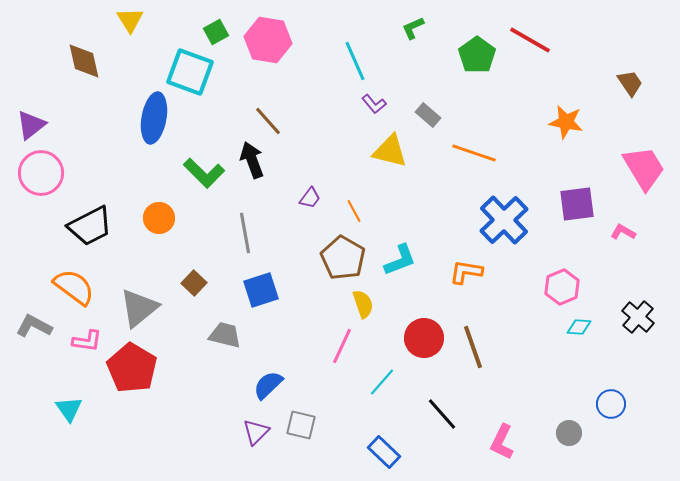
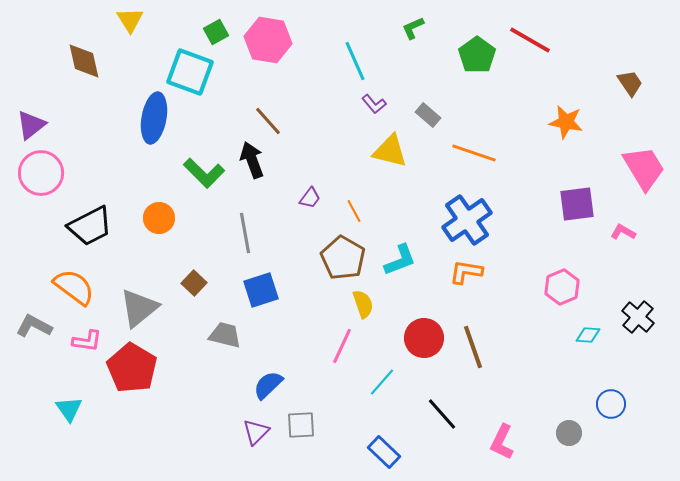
blue cross at (504, 220): moved 37 px left; rotated 9 degrees clockwise
cyan diamond at (579, 327): moved 9 px right, 8 px down
gray square at (301, 425): rotated 16 degrees counterclockwise
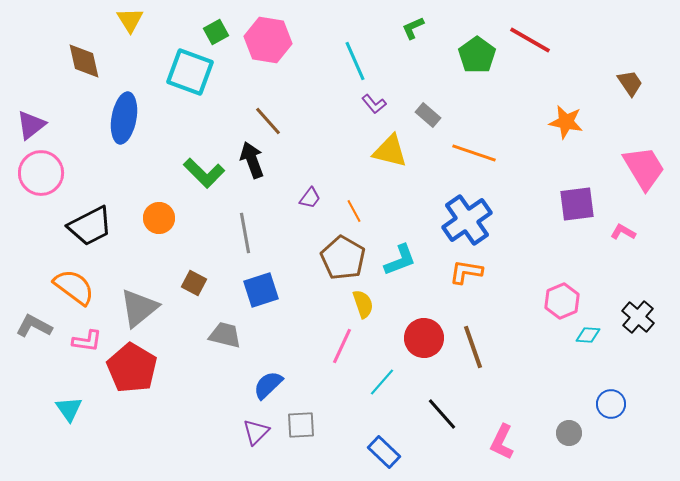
blue ellipse at (154, 118): moved 30 px left
brown square at (194, 283): rotated 15 degrees counterclockwise
pink hexagon at (562, 287): moved 14 px down
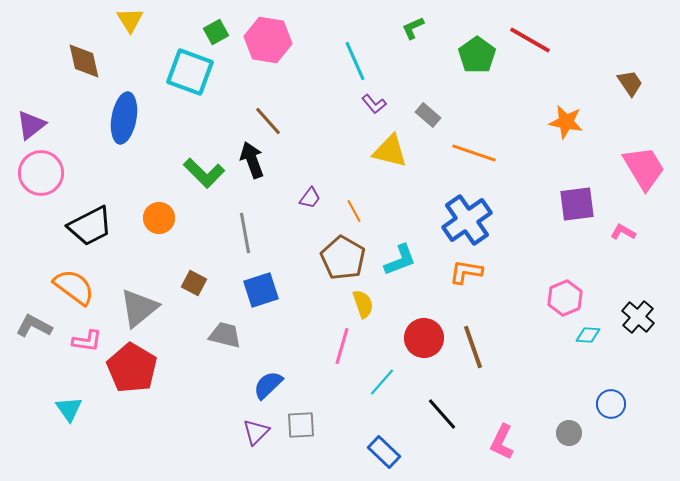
pink hexagon at (562, 301): moved 3 px right, 3 px up
pink line at (342, 346): rotated 9 degrees counterclockwise
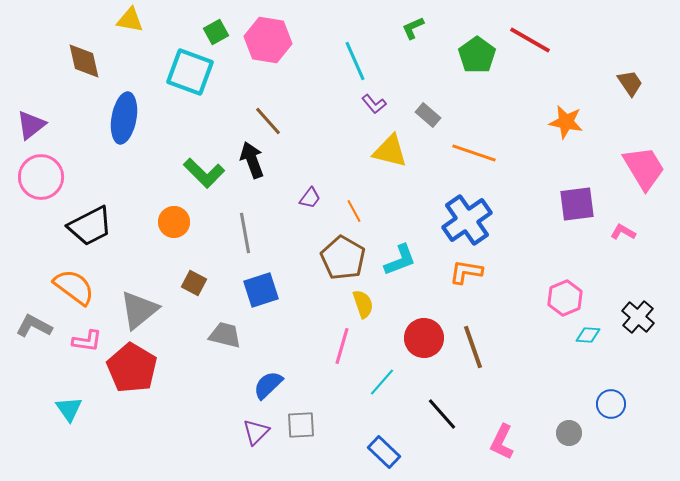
yellow triangle at (130, 20): rotated 48 degrees counterclockwise
pink circle at (41, 173): moved 4 px down
orange circle at (159, 218): moved 15 px right, 4 px down
gray triangle at (139, 308): moved 2 px down
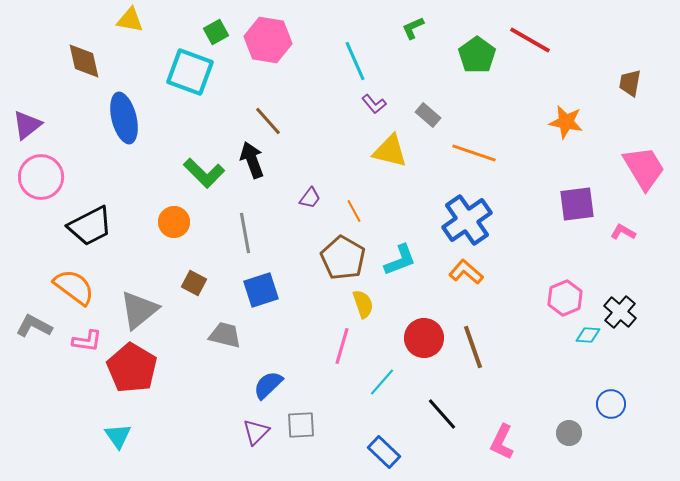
brown trapezoid at (630, 83): rotated 136 degrees counterclockwise
blue ellipse at (124, 118): rotated 24 degrees counterclockwise
purple triangle at (31, 125): moved 4 px left
orange L-shape at (466, 272): rotated 32 degrees clockwise
black cross at (638, 317): moved 18 px left, 5 px up
cyan triangle at (69, 409): moved 49 px right, 27 px down
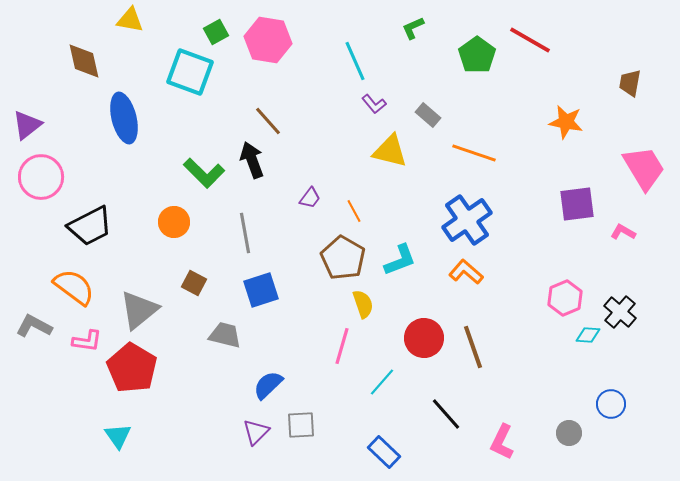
black line at (442, 414): moved 4 px right
